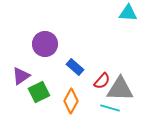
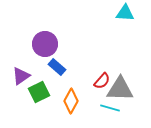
cyan triangle: moved 3 px left
blue rectangle: moved 18 px left
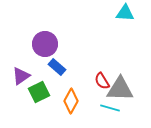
red semicircle: rotated 108 degrees clockwise
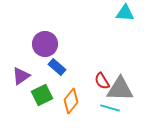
green square: moved 3 px right, 3 px down
orange diamond: rotated 10 degrees clockwise
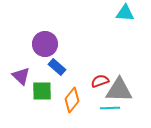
purple triangle: rotated 42 degrees counterclockwise
red semicircle: moved 2 px left; rotated 102 degrees clockwise
gray triangle: moved 1 px left, 1 px down
green square: moved 4 px up; rotated 25 degrees clockwise
orange diamond: moved 1 px right, 1 px up
cyan line: rotated 18 degrees counterclockwise
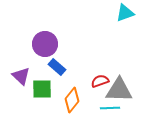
cyan triangle: rotated 24 degrees counterclockwise
green square: moved 2 px up
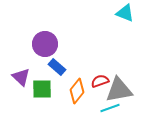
cyan triangle: rotated 42 degrees clockwise
purple triangle: moved 1 px down
gray triangle: rotated 12 degrees counterclockwise
orange diamond: moved 5 px right, 9 px up
cyan line: rotated 18 degrees counterclockwise
